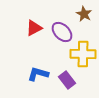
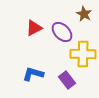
blue L-shape: moved 5 px left
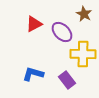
red triangle: moved 4 px up
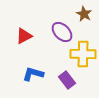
red triangle: moved 10 px left, 12 px down
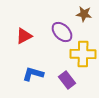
brown star: rotated 21 degrees counterclockwise
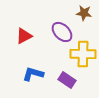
brown star: moved 1 px up
purple rectangle: rotated 18 degrees counterclockwise
